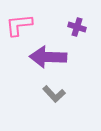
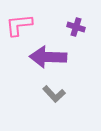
purple cross: moved 1 px left
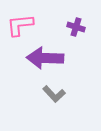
pink L-shape: moved 1 px right
purple arrow: moved 3 px left, 1 px down
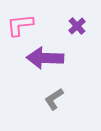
purple cross: moved 1 px right, 1 px up; rotated 30 degrees clockwise
gray L-shape: moved 5 px down; rotated 100 degrees clockwise
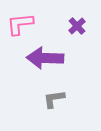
pink L-shape: moved 1 px up
gray L-shape: rotated 25 degrees clockwise
